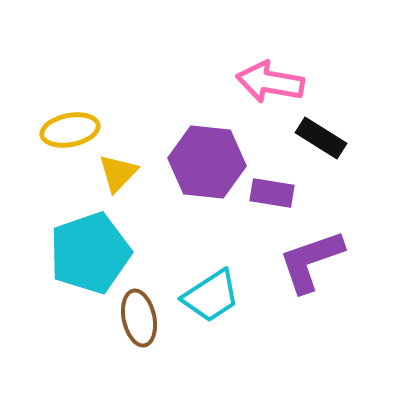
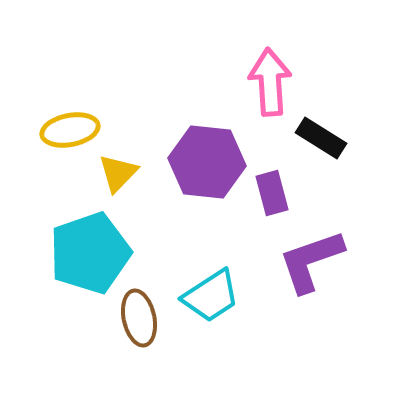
pink arrow: rotated 76 degrees clockwise
purple rectangle: rotated 66 degrees clockwise
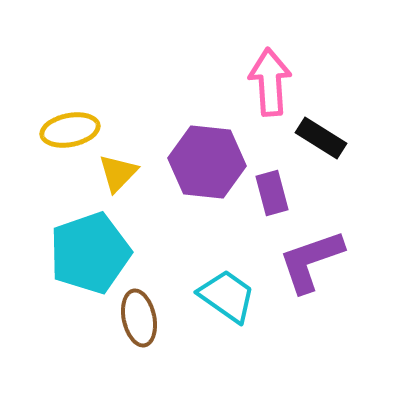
cyan trapezoid: moved 16 px right; rotated 112 degrees counterclockwise
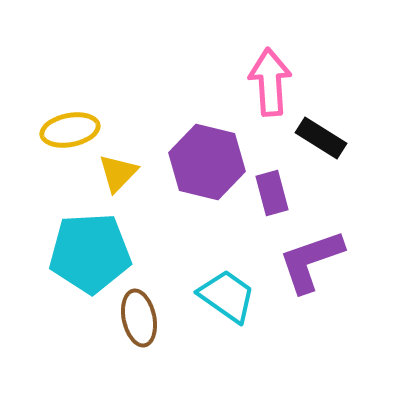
purple hexagon: rotated 8 degrees clockwise
cyan pentagon: rotated 16 degrees clockwise
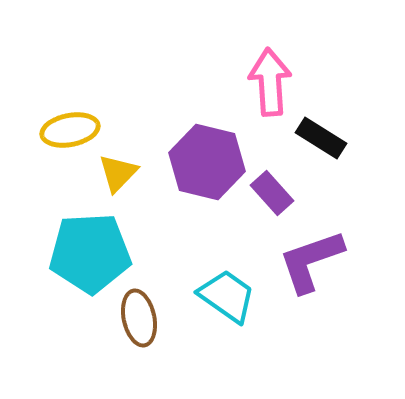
purple rectangle: rotated 27 degrees counterclockwise
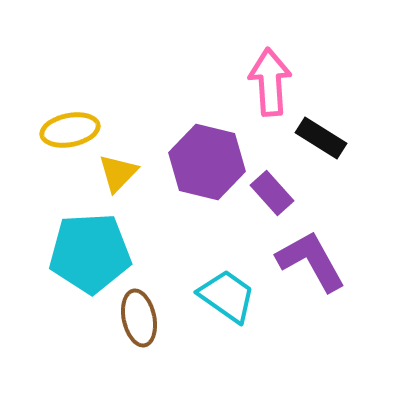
purple L-shape: rotated 80 degrees clockwise
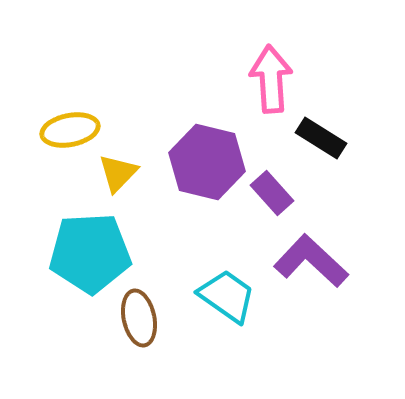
pink arrow: moved 1 px right, 3 px up
purple L-shape: rotated 18 degrees counterclockwise
